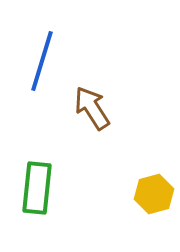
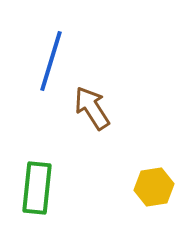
blue line: moved 9 px right
yellow hexagon: moved 7 px up; rotated 6 degrees clockwise
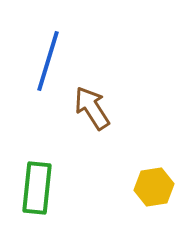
blue line: moved 3 px left
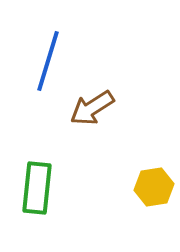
brown arrow: rotated 90 degrees counterclockwise
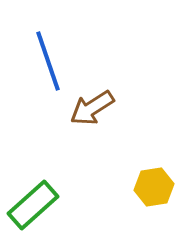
blue line: rotated 36 degrees counterclockwise
green rectangle: moved 4 px left, 17 px down; rotated 42 degrees clockwise
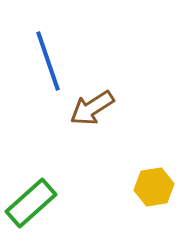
green rectangle: moved 2 px left, 2 px up
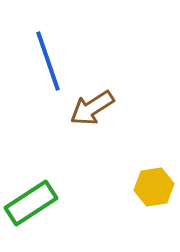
green rectangle: rotated 9 degrees clockwise
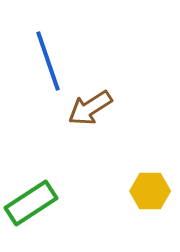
brown arrow: moved 2 px left
yellow hexagon: moved 4 px left, 4 px down; rotated 9 degrees clockwise
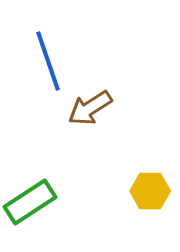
green rectangle: moved 1 px left, 1 px up
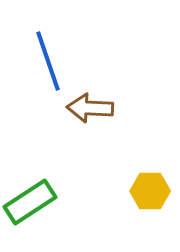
brown arrow: rotated 36 degrees clockwise
